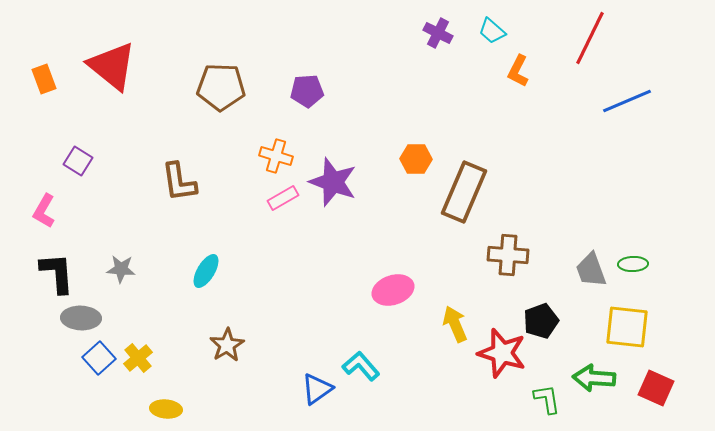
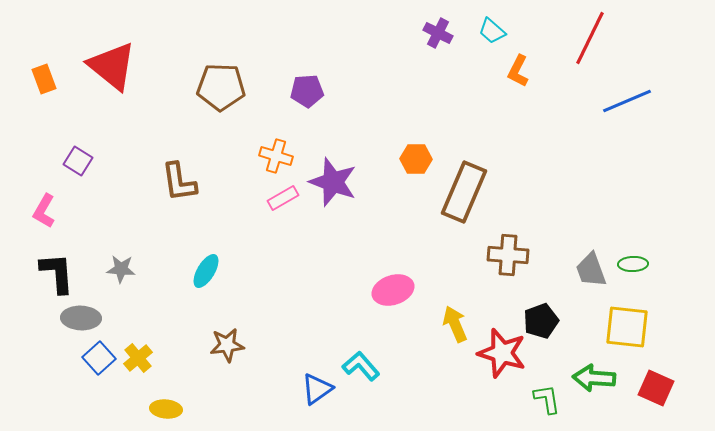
brown star: rotated 24 degrees clockwise
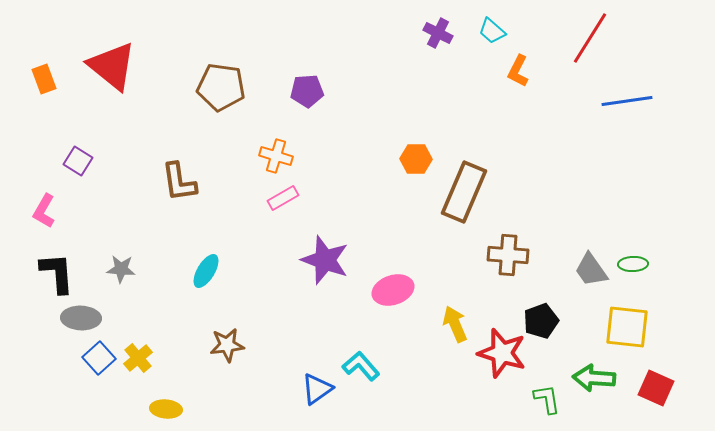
red line: rotated 6 degrees clockwise
brown pentagon: rotated 6 degrees clockwise
blue line: rotated 15 degrees clockwise
purple star: moved 8 px left, 78 px down
gray trapezoid: rotated 15 degrees counterclockwise
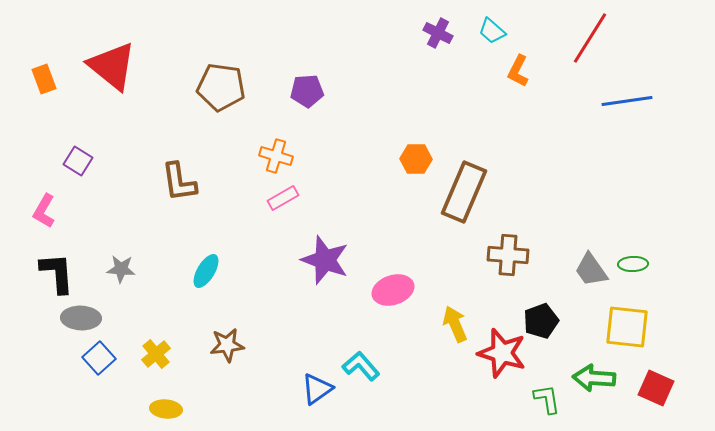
yellow cross: moved 18 px right, 4 px up
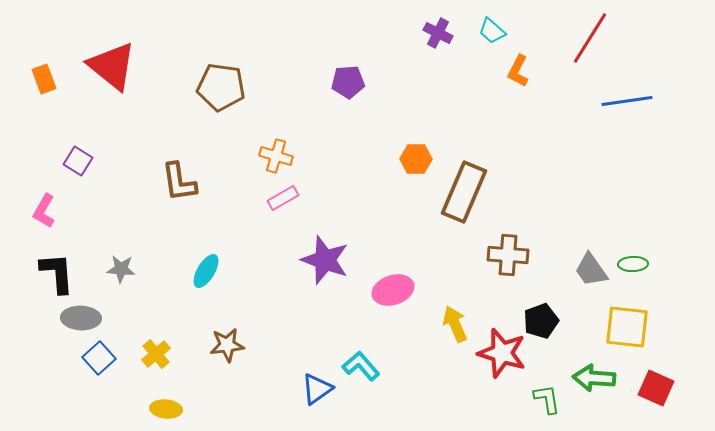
purple pentagon: moved 41 px right, 9 px up
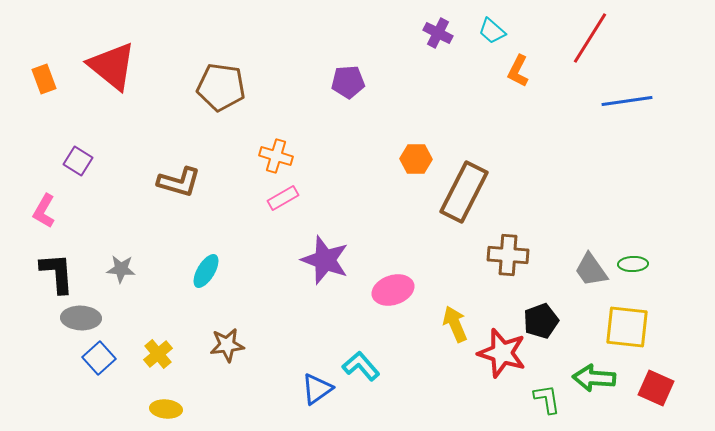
brown L-shape: rotated 66 degrees counterclockwise
brown rectangle: rotated 4 degrees clockwise
yellow cross: moved 2 px right
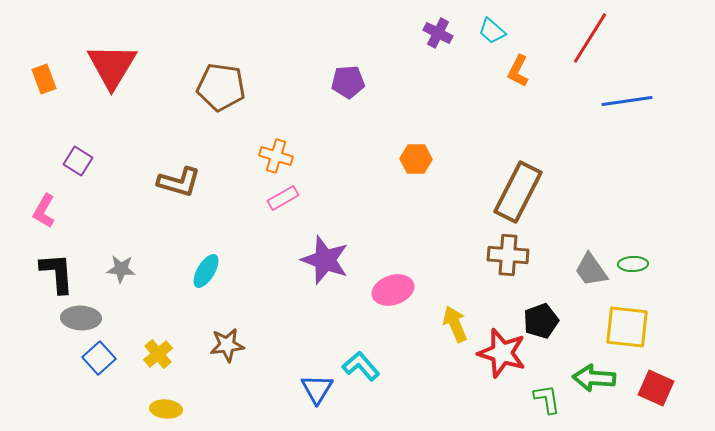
red triangle: rotated 22 degrees clockwise
brown rectangle: moved 54 px right
blue triangle: rotated 24 degrees counterclockwise
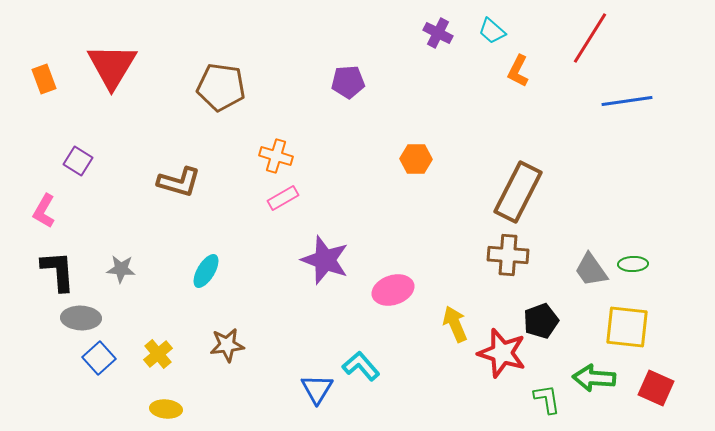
black L-shape: moved 1 px right, 2 px up
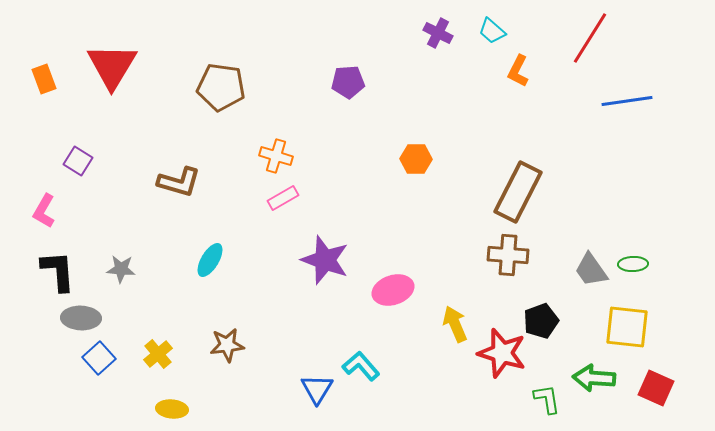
cyan ellipse: moved 4 px right, 11 px up
yellow ellipse: moved 6 px right
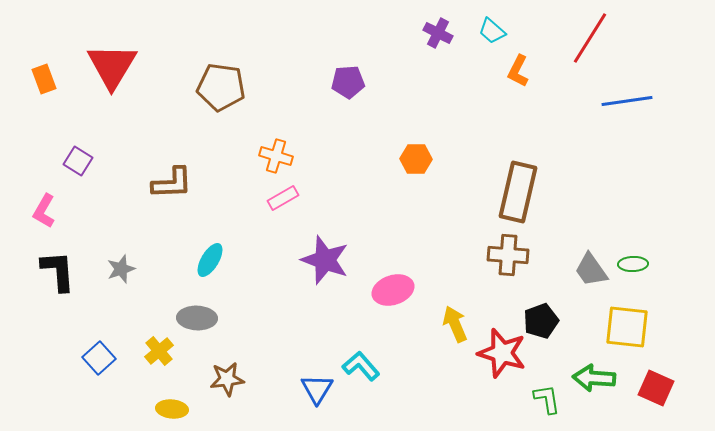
brown L-shape: moved 7 px left, 1 px down; rotated 18 degrees counterclockwise
brown rectangle: rotated 14 degrees counterclockwise
gray star: rotated 24 degrees counterclockwise
gray ellipse: moved 116 px right
brown star: moved 34 px down
yellow cross: moved 1 px right, 3 px up
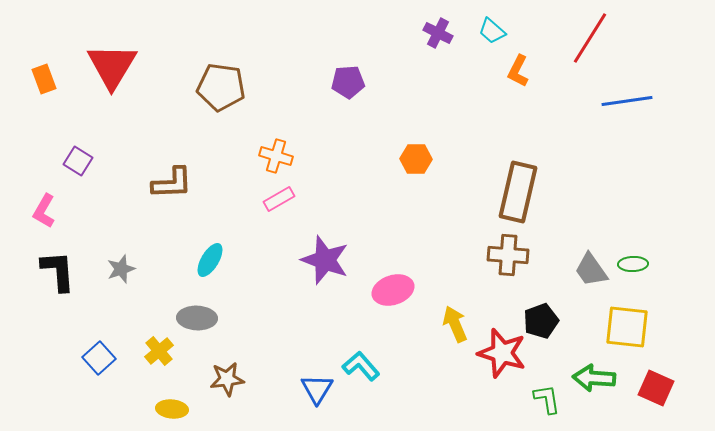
pink rectangle: moved 4 px left, 1 px down
